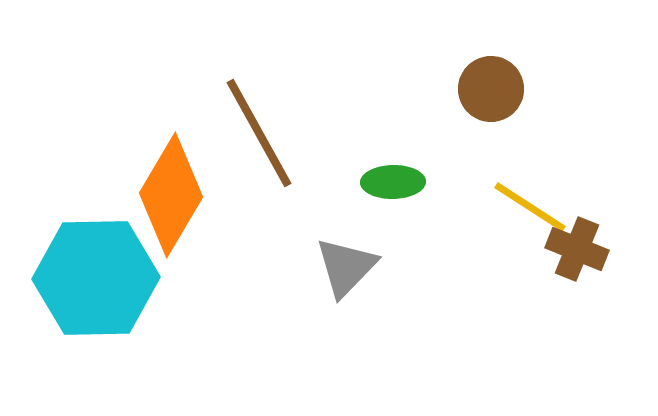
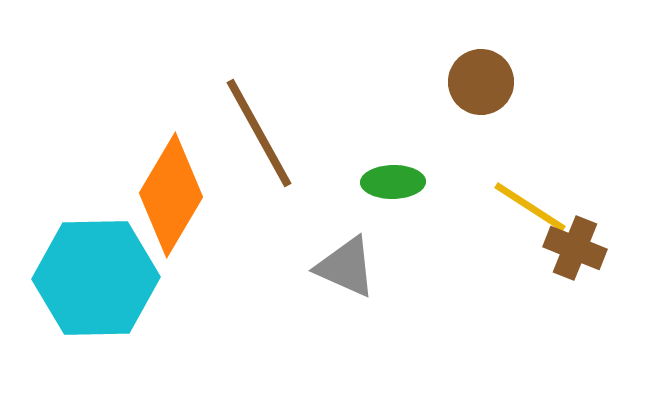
brown circle: moved 10 px left, 7 px up
brown cross: moved 2 px left, 1 px up
gray triangle: rotated 50 degrees counterclockwise
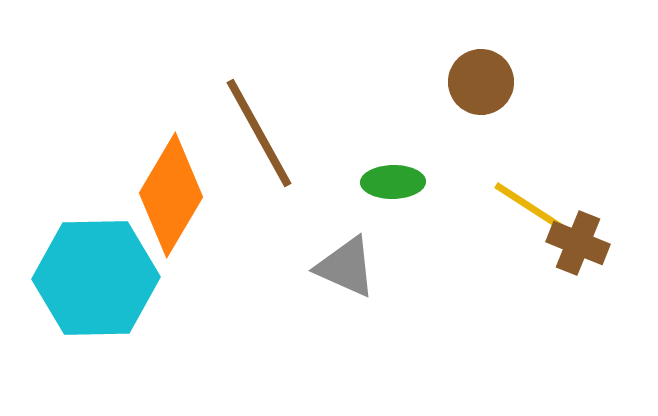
brown cross: moved 3 px right, 5 px up
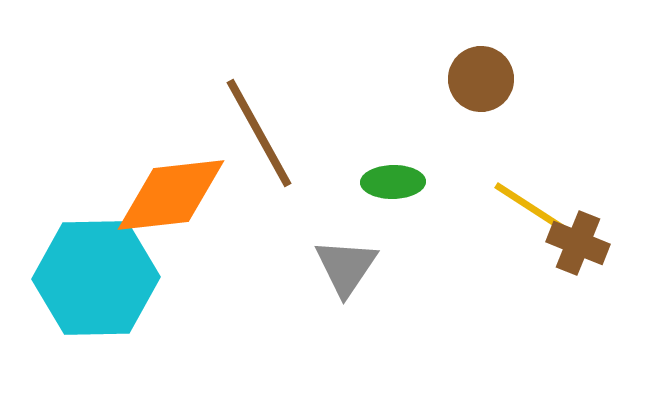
brown circle: moved 3 px up
orange diamond: rotated 53 degrees clockwise
gray triangle: rotated 40 degrees clockwise
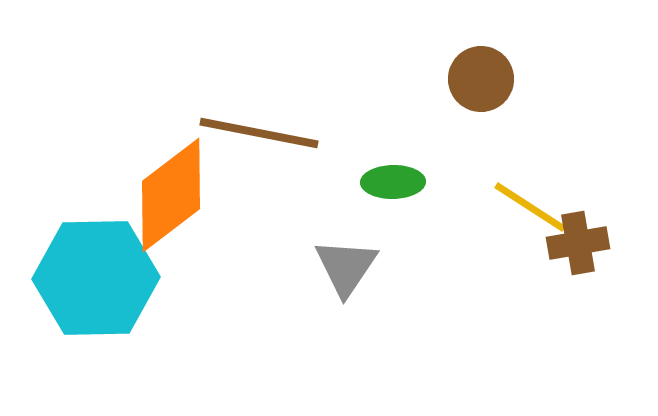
brown line: rotated 50 degrees counterclockwise
orange diamond: rotated 31 degrees counterclockwise
brown cross: rotated 32 degrees counterclockwise
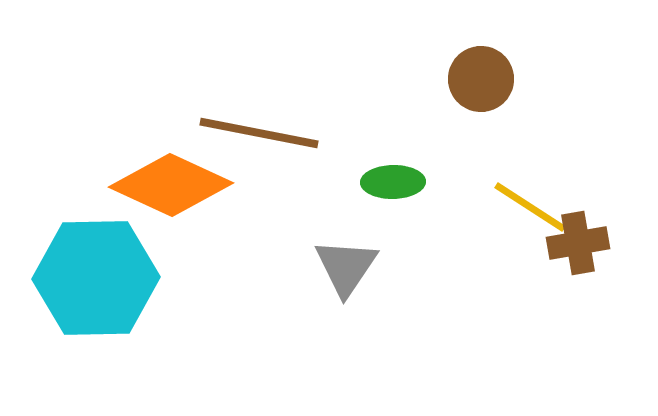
orange diamond: moved 10 px up; rotated 62 degrees clockwise
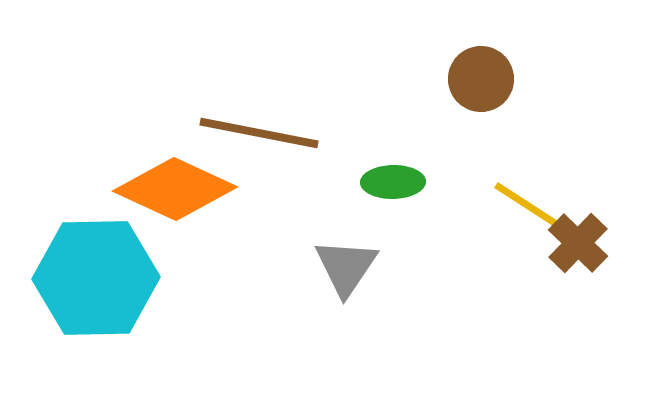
orange diamond: moved 4 px right, 4 px down
brown cross: rotated 36 degrees counterclockwise
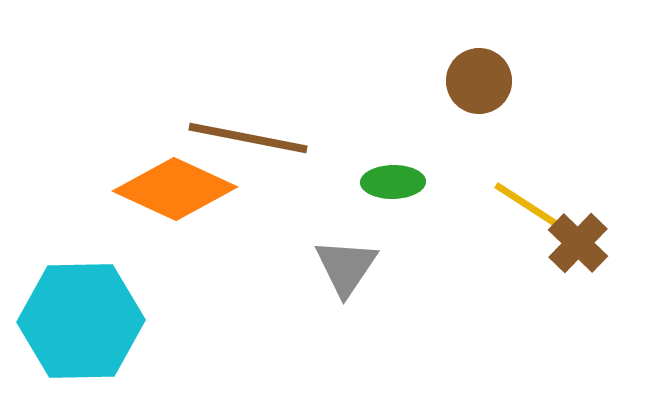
brown circle: moved 2 px left, 2 px down
brown line: moved 11 px left, 5 px down
cyan hexagon: moved 15 px left, 43 px down
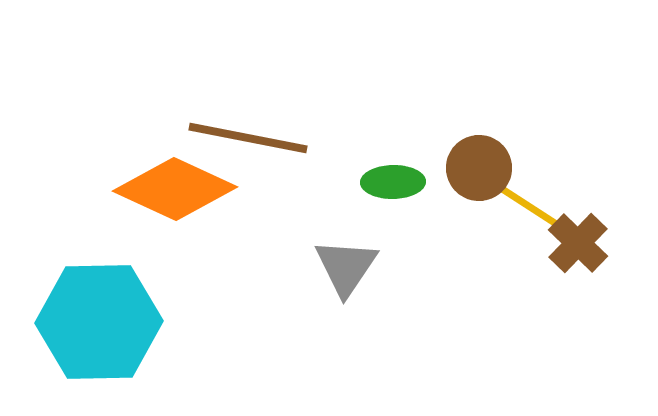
brown circle: moved 87 px down
cyan hexagon: moved 18 px right, 1 px down
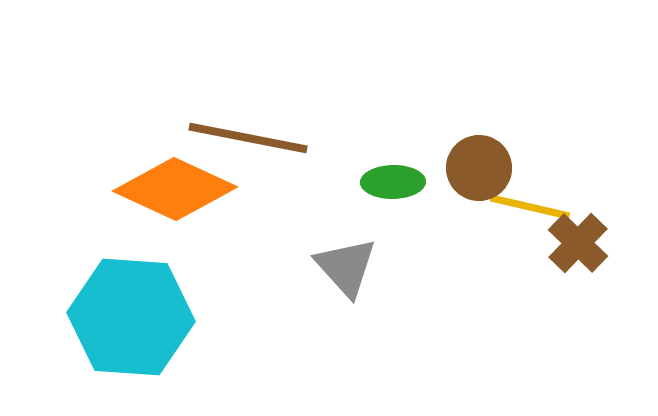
yellow line: rotated 20 degrees counterclockwise
gray triangle: rotated 16 degrees counterclockwise
cyan hexagon: moved 32 px right, 5 px up; rotated 5 degrees clockwise
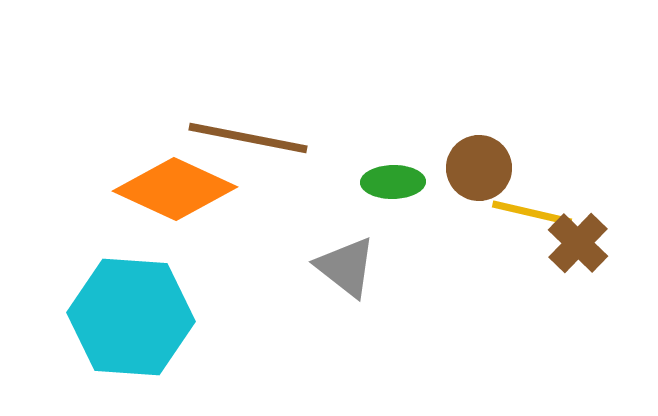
yellow line: moved 2 px right, 6 px down
gray triangle: rotated 10 degrees counterclockwise
